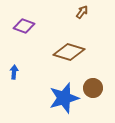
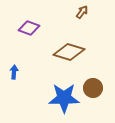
purple diamond: moved 5 px right, 2 px down
blue star: rotated 16 degrees clockwise
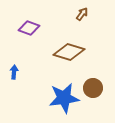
brown arrow: moved 2 px down
blue star: rotated 8 degrees counterclockwise
